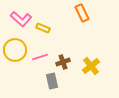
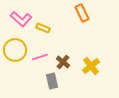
brown cross: rotated 32 degrees counterclockwise
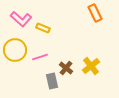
orange rectangle: moved 13 px right
brown cross: moved 3 px right, 6 px down
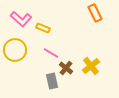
pink line: moved 11 px right, 4 px up; rotated 49 degrees clockwise
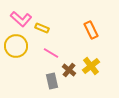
orange rectangle: moved 4 px left, 17 px down
yellow rectangle: moved 1 px left
yellow circle: moved 1 px right, 4 px up
brown cross: moved 3 px right, 2 px down
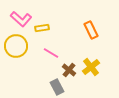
yellow rectangle: rotated 32 degrees counterclockwise
yellow cross: moved 1 px down
gray rectangle: moved 5 px right, 6 px down; rotated 14 degrees counterclockwise
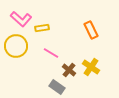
yellow cross: rotated 18 degrees counterclockwise
gray rectangle: rotated 28 degrees counterclockwise
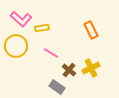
yellow cross: moved 1 px down; rotated 30 degrees clockwise
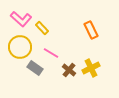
yellow rectangle: rotated 56 degrees clockwise
yellow circle: moved 4 px right, 1 px down
gray rectangle: moved 22 px left, 19 px up
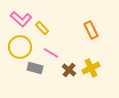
gray rectangle: rotated 21 degrees counterclockwise
